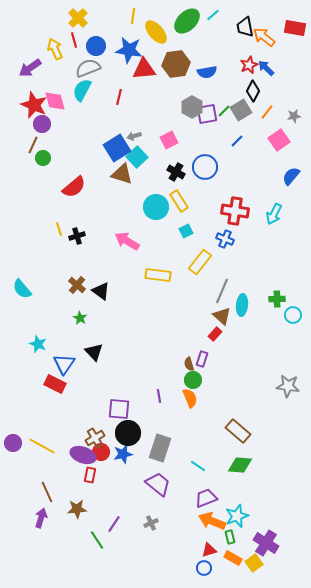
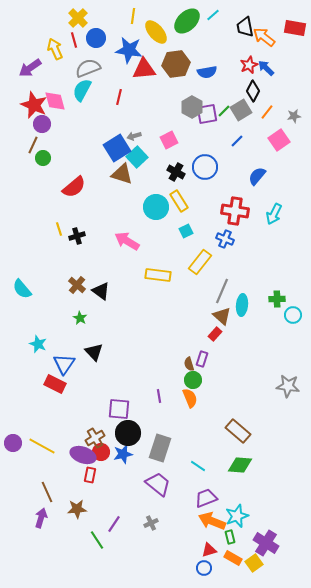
blue circle at (96, 46): moved 8 px up
blue semicircle at (291, 176): moved 34 px left
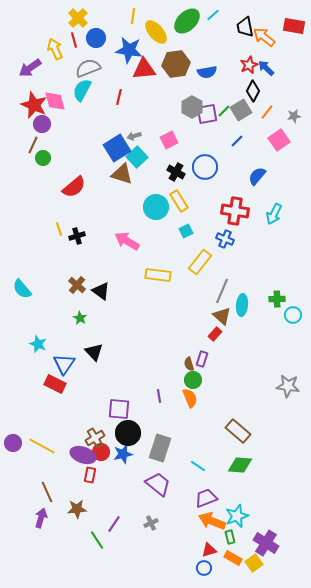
red rectangle at (295, 28): moved 1 px left, 2 px up
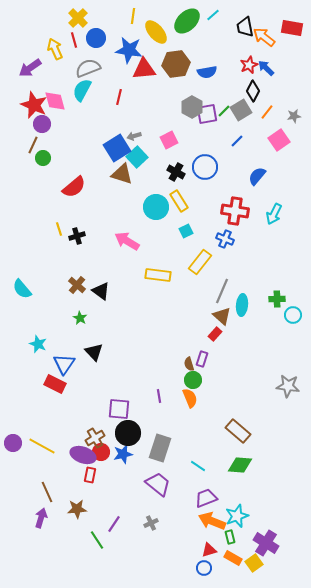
red rectangle at (294, 26): moved 2 px left, 2 px down
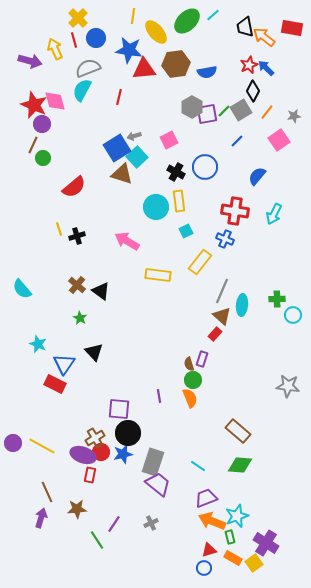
purple arrow at (30, 68): moved 7 px up; rotated 130 degrees counterclockwise
yellow rectangle at (179, 201): rotated 25 degrees clockwise
gray rectangle at (160, 448): moved 7 px left, 14 px down
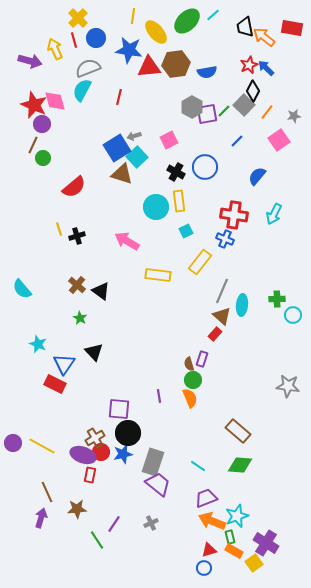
red triangle at (144, 69): moved 5 px right, 2 px up
gray square at (241, 110): moved 3 px right, 5 px up; rotated 15 degrees counterclockwise
red cross at (235, 211): moved 1 px left, 4 px down
orange rectangle at (233, 558): moved 1 px right, 7 px up
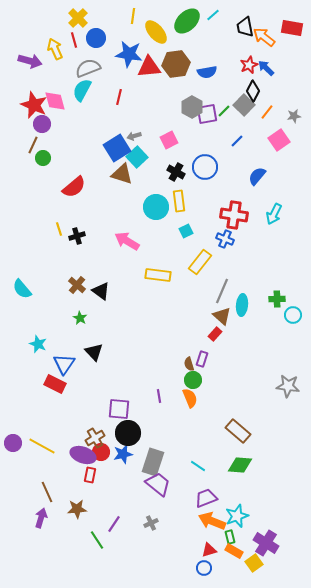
blue star at (129, 50): moved 4 px down
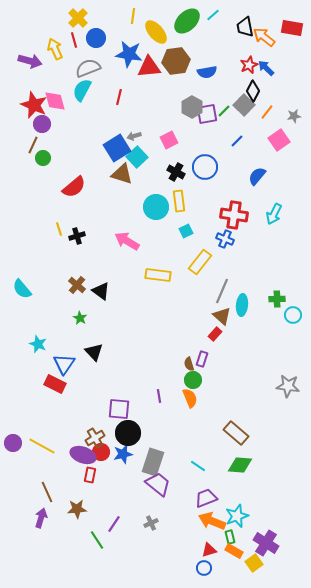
brown hexagon at (176, 64): moved 3 px up
brown rectangle at (238, 431): moved 2 px left, 2 px down
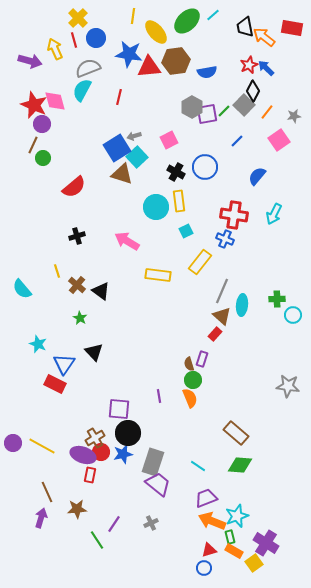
yellow line at (59, 229): moved 2 px left, 42 px down
